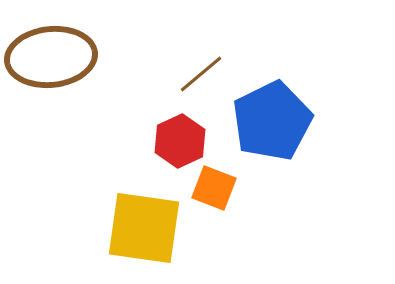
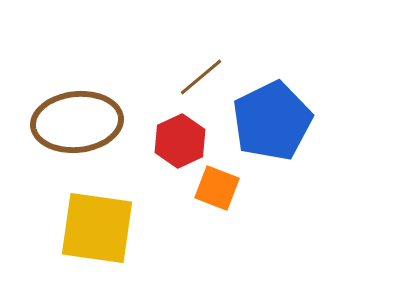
brown ellipse: moved 26 px right, 65 px down
brown line: moved 3 px down
orange square: moved 3 px right
yellow square: moved 47 px left
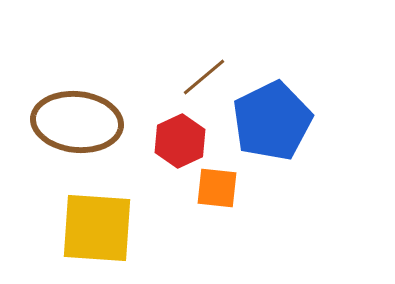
brown line: moved 3 px right
brown ellipse: rotated 12 degrees clockwise
orange square: rotated 15 degrees counterclockwise
yellow square: rotated 4 degrees counterclockwise
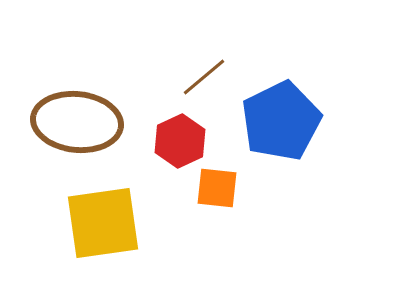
blue pentagon: moved 9 px right
yellow square: moved 6 px right, 5 px up; rotated 12 degrees counterclockwise
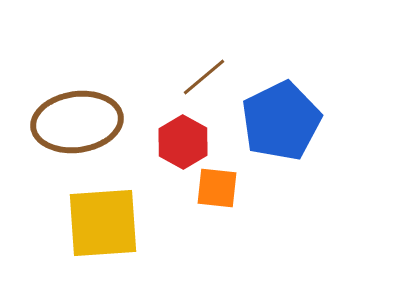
brown ellipse: rotated 14 degrees counterclockwise
red hexagon: moved 3 px right, 1 px down; rotated 6 degrees counterclockwise
yellow square: rotated 4 degrees clockwise
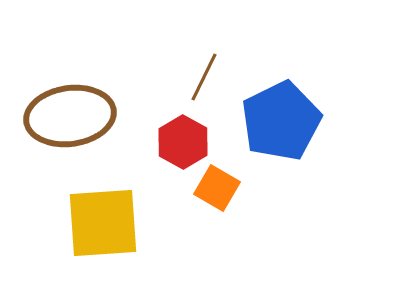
brown line: rotated 24 degrees counterclockwise
brown ellipse: moved 7 px left, 6 px up
orange square: rotated 24 degrees clockwise
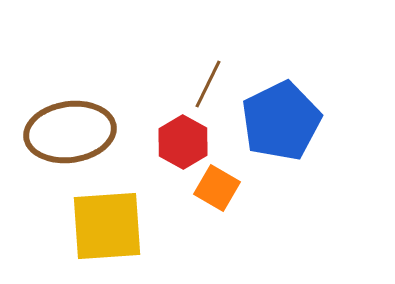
brown line: moved 4 px right, 7 px down
brown ellipse: moved 16 px down
yellow square: moved 4 px right, 3 px down
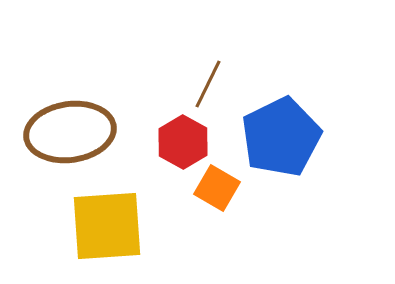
blue pentagon: moved 16 px down
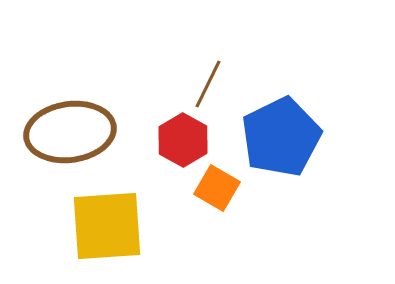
red hexagon: moved 2 px up
